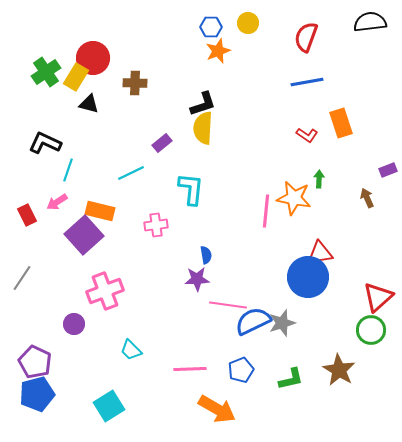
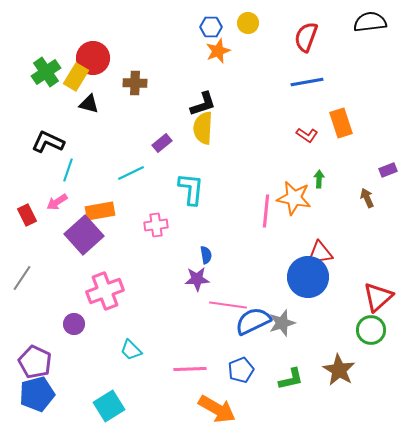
black L-shape at (45, 143): moved 3 px right, 1 px up
orange rectangle at (100, 211): rotated 24 degrees counterclockwise
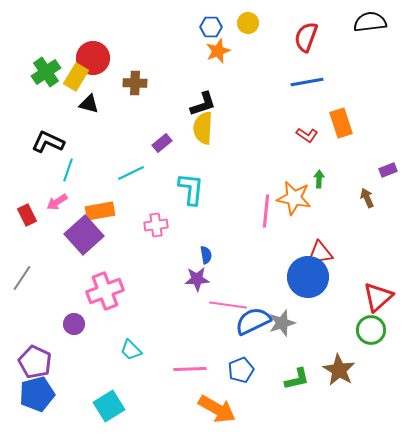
green L-shape at (291, 379): moved 6 px right
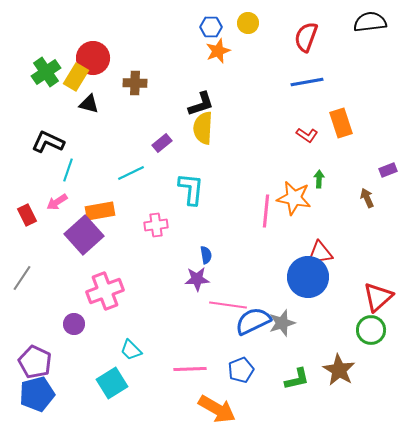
black L-shape at (203, 104): moved 2 px left
cyan square at (109, 406): moved 3 px right, 23 px up
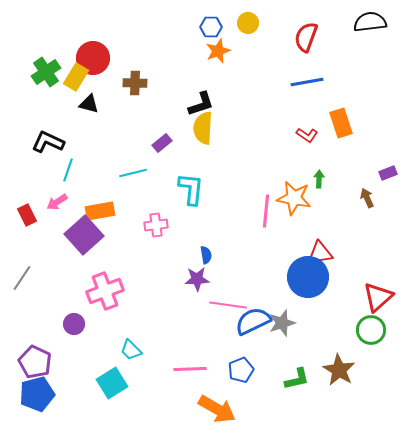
purple rectangle at (388, 170): moved 3 px down
cyan line at (131, 173): moved 2 px right; rotated 12 degrees clockwise
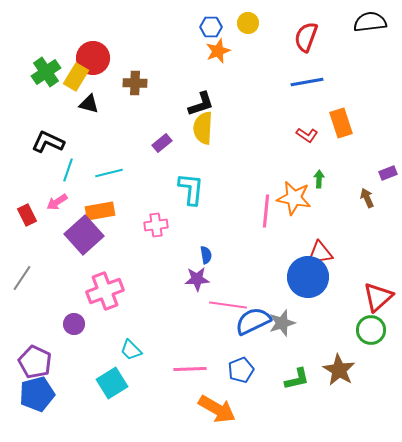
cyan line at (133, 173): moved 24 px left
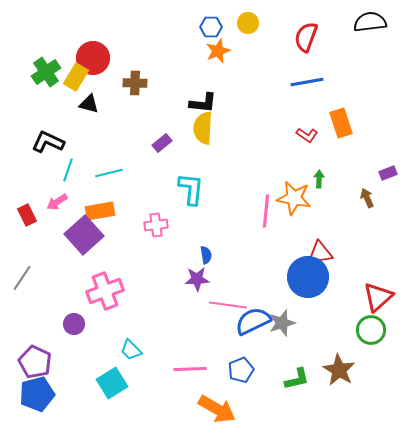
black L-shape at (201, 104): moved 2 px right, 1 px up; rotated 24 degrees clockwise
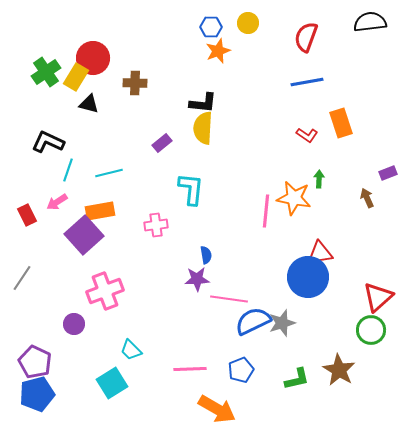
pink line at (228, 305): moved 1 px right, 6 px up
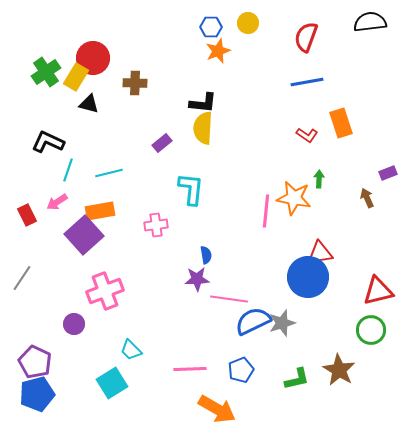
red triangle at (378, 297): moved 6 px up; rotated 28 degrees clockwise
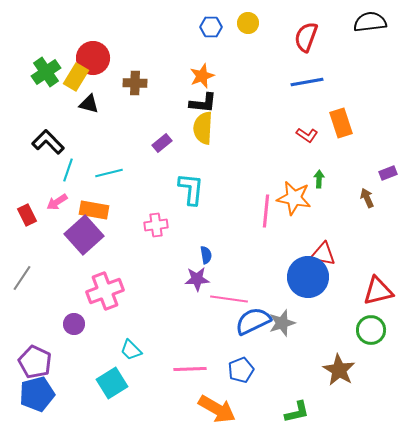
orange star at (218, 51): moved 16 px left, 25 px down
black L-shape at (48, 142): rotated 20 degrees clockwise
orange rectangle at (100, 211): moved 6 px left, 1 px up; rotated 20 degrees clockwise
red triangle at (320, 253): moved 3 px right, 1 px down; rotated 20 degrees clockwise
green L-shape at (297, 379): moved 33 px down
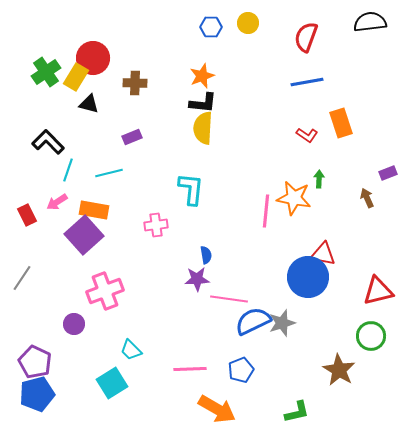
purple rectangle at (162, 143): moved 30 px left, 6 px up; rotated 18 degrees clockwise
green circle at (371, 330): moved 6 px down
